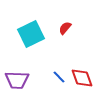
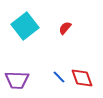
cyan square: moved 6 px left, 8 px up; rotated 12 degrees counterclockwise
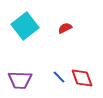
red semicircle: rotated 24 degrees clockwise
purple trapezoid: moved 3 px right
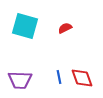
cyan square: rotated 36 degrees counterclockwise
blue line: rotated 32 degrees clockwise
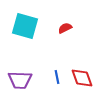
blue line: moved 2 px left
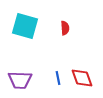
red semicircle: rotated 112 degrees clockwise
blue line: moved 1 px right, 1 px down
